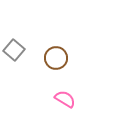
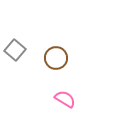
gray square: moved 1 px right
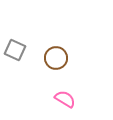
gray square: rotated 15 degrees counterclockwise
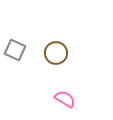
brown circle: moved 5 px up
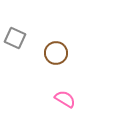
gray square: moved 12 px up
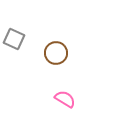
gray square: moved 1 px left, 1 px down
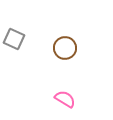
brown circle: moved 9 px right, 5 px up
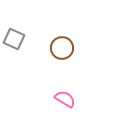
brown circle: moved 3 px left
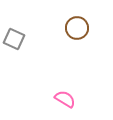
brown circle: moved 15 px right, 20 px up
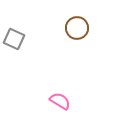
pink semicircle: moved 5 px left, 2 px down
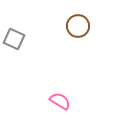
brown circle: moved 1 px right, 2 px up
